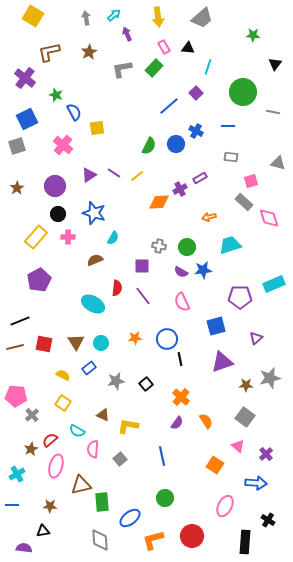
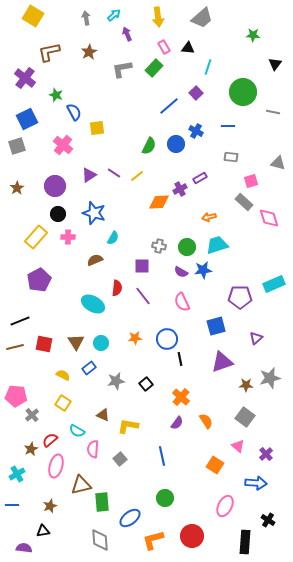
cyan trapezoid at (230, 245): moved 13 px left
brown star at (50, 506): rotated 24 degrees counterclockwise
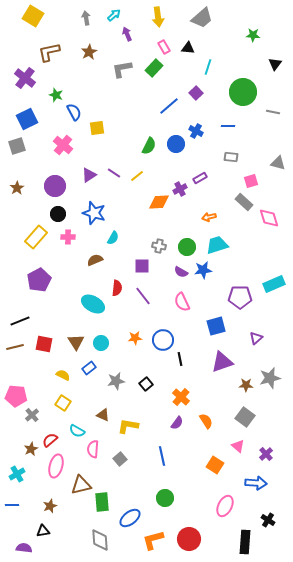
blue circle at (167, 339): moved 4 px left, 1 px down
red circle at (192, 536): moved 3 px left, 3 px down
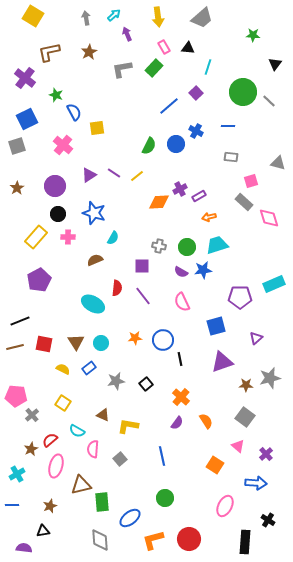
gray line at (273, 112): moved 4 px left, 11 px up; rotated 32 degrees clockwise
purple rectangle at (200, 178): moved 1 px left, 18 px down
yellow semicircle at (63, 375): moved 6 px up
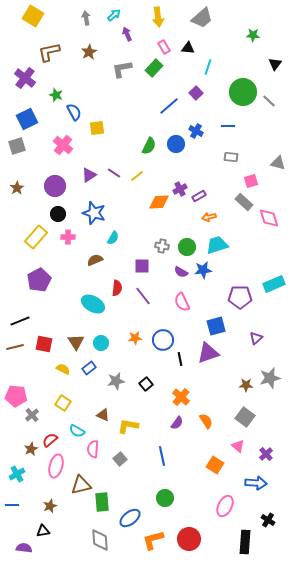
gray cross at (159, 246): moved 3 px right
purple triangle at (222, 362): moved 14 px left, 9 px up
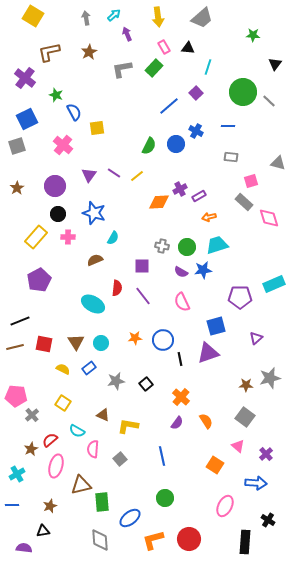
purple triangle at (89, 175): rotated 21 degrees counterclockwise
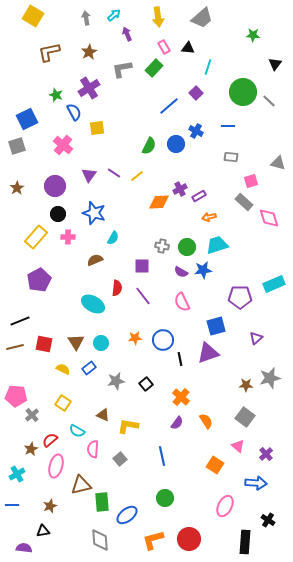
purple cross at (25, 78): moved 64 px right, 10 px down; rotated 20 degrees clockwise
blue ellipse at (130, 518): moved 3 px left, 3 px up
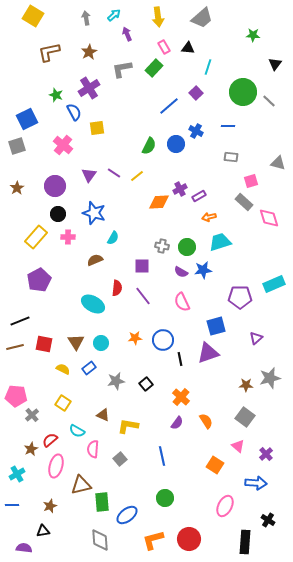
cyan trapezoid at (217, 245): moved 3 px right, 3 px up
